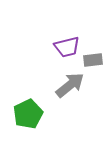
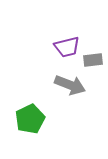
gray arrow: rotated 60 degrees clockwise
green pentagon: moved 2 px right, 5 px down
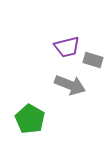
gray rectangle: rotated 24 degrees clockwise
green pentagon: rotated 16 degrees counterclockwise
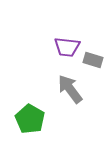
purple trapezoid: rotated 20 degrees clockwise
gray arrow: moved 4 px down; rotated 148 degrees counterclockwise
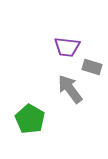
gray rectangle: moved 1 px left, 7 px down
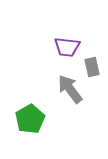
gray rectangle: rotated 60 degrees clockwise
green pentagon: rotated 12 degrees clockwise
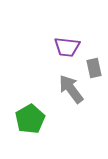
gray rectangle: moved 2 px right, 1 px down
gray arrow: moved 1 px right
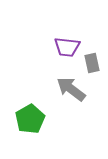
gray rectangle: moved 2 px left, 5 px up
gray arrow: rotated 16 degrees counterclockwise
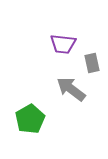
purple trapezoid: moved 4 px left, 3 px up
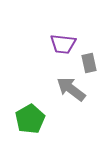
gray rectangle: moved 3 px left
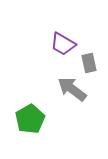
purple trapezoid: rotated 24 degrees clockwise
gray arrow: moved 1 px right
